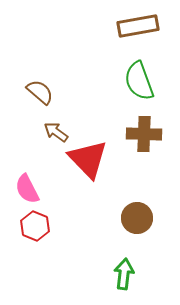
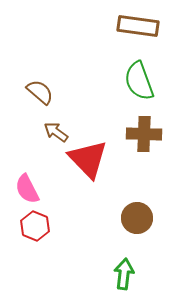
brown rectangle: rotated 18 degrees clockwise
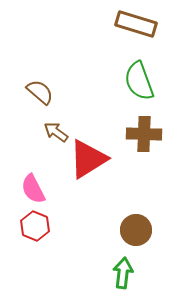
brown rectangle: moved 2 px left, 2 px up; rotated 9 degrees clockwise
red triangle: rotated 42 degrees clockwise
pink semicircle: moved 6 px right
brown circle: moved 1 px left, 12 px down
green arrow: moved 1 px left, 1 px up
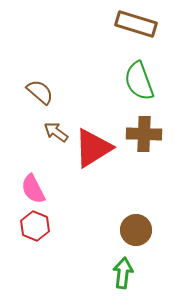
red triangle: moved 5 px right, 11 px up
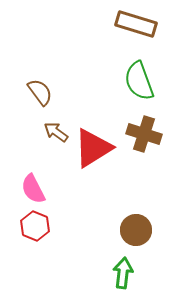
brown semicircle: rotated 12 degrees clockwise
brown cross: rotated 16 degrees clockwise
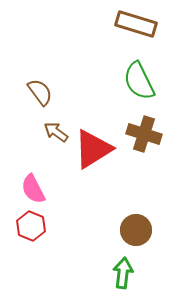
green semicircle: rotated 6 degrees counterclockwise
red triangle: moved 1 px down
red hexagon: moved 4 px left
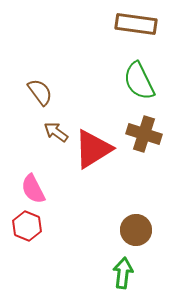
brown rectangle: rotated 9 degrees counterclockwise
red hexagon: moved 4 px left
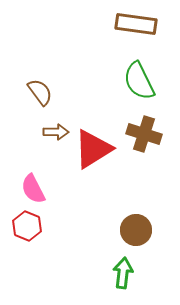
brown arrow: rotated 145 degrees clockwise
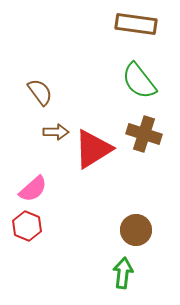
green semicircle: rotated 12 degrees counterclockwise
pink semicircle: rotated 104 degrees counterclockwise
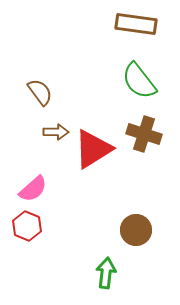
green arrow: moved 17 px left
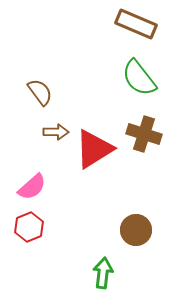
brown rectangle: rotated 15 degrees clockwise
green semicircle: moved 3 px up
red triangle: moved 1 px right
pink semicircle: moved 1 px left, 2 px up
red hexagon: moved 2 px right, 1 px down; rotated 16 degrees clockwise
green arrow: moved 3 px left
